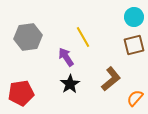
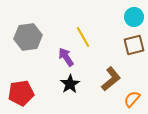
orange semicircle: moved 3 px left, 1 px down
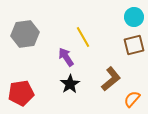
gray hexagon: moved 3 px left, 3 px up
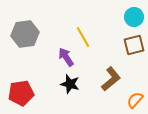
black star: rotated 24 degrees counterclockwise
orange semicircle: moved 3 px right, 1 px down
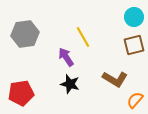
brown L-shape: moved 4 px right; rotated 70 degrees clockwise
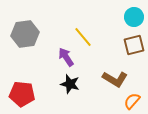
yellow line: rotated 10 degrees counterclockwise
red pentagon: moved 1 px right, 1 px down; rotated 15 degrees clockwise
orange semicircle: moved 3 px left, 1 px down
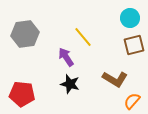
cyan circle: moved 4 px left, 1 px down
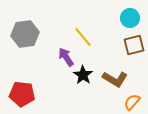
black star: moved 13 px right, 9 px up; rotated 18 degrees clockwise
orange semicircle: moved 1 px down
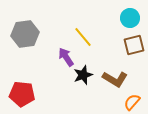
black star: rotated 18 degrees clockwise
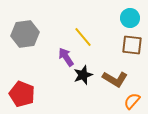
brown square: moved 2 px left; rotated 20 degrees clockwise
red pentagon: rotated 15 degrees clockwise
orange semicircle: moved 1 px up
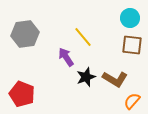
black star: moved 3 px right, 2 px down
